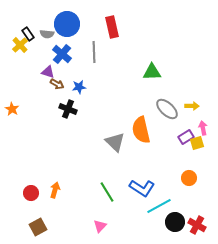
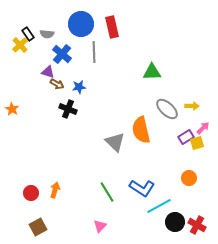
blue circle: moved 14 px right
pink arrow: rotated 56 degrees clockwise
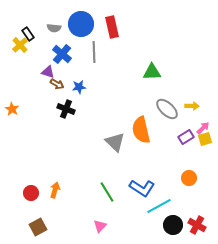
gray semicircle: moved 7 px right, 6 px up
black cross: moved 2 px left
yellow square: moved 8 px right, 4 px up
black circle: moved 2 px left, 3 px down
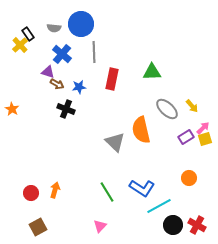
red rectangle: moved 52 px down; rotated 25 degrees clockwise
yellow arrow: rotated 48 degrees clockwise
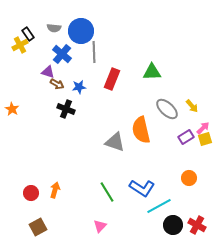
blue circle: moved 7 px down
yellow cross: rotated 14 degrees clockwise
red rectangle: rotated 10 degrees clockwise
gray triangle: rotated 25 degrees counterclockwise
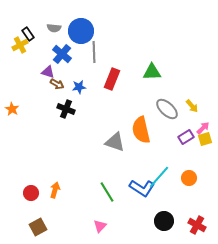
cyan line: moved 29 px up; rotated 20 degrees counterclockwise
black circle: moved 9 px left, 4 px up
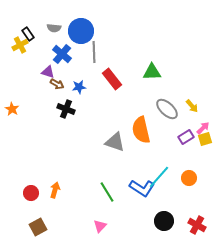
red rectangle: rotated 60 degrees counterclockwise
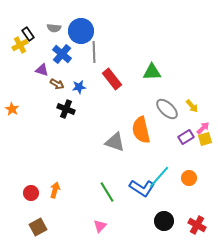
purple triangle: moved 6 px left, 2 px up
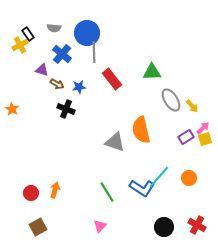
blue circle: moved 6 px right, 2 px down
gray ellipse: moved 4 px right, 9 px up; rotated 15 degrees clockwise
black circle: moved 6 px down
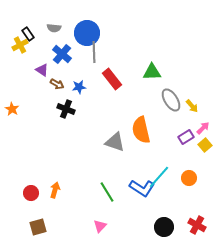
purple triangle: rotated 16 degrees clockwise
yellow square: moved 6 px down; rotated 24 degrees counterclockwise
brown square: rotated 12 degrees clockwise
